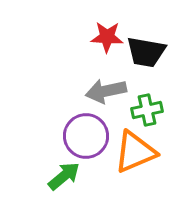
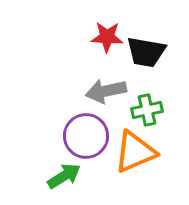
green arrow: rotated 8 degrees clockwise
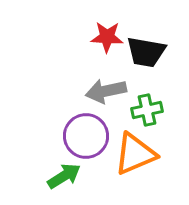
orange triangle: moved 2 px down
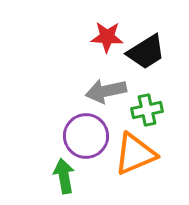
black trapezoid: rotated 42 degrees counterclockwise
green arrow: rotated 68 degrees counterclockwise
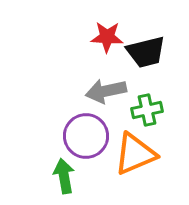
black trapezoid: rotated 18 degrees clockwise
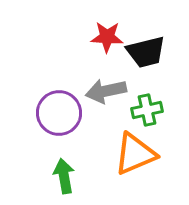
purple circle: moved 27 px left, 23 px up
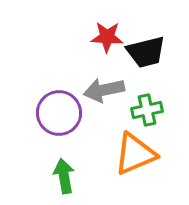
gray arrow: moved 2 px left, 1 px up
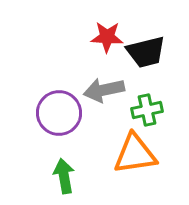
orange triangle: rotated 15 degrees clockwise
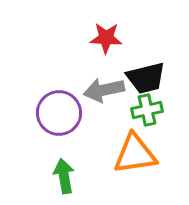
red star: moved 1 px left, 1 px down
black trapezoid: moved 26 px down
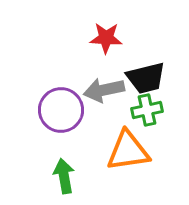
purple circle: moved 2 px right, 3 px up
orange triangle: moved 7 px left, 3 px up
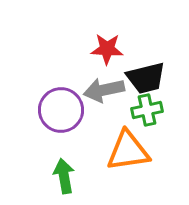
red star: moved 1 px right, 11 px down
